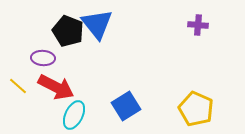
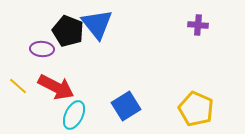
purple ellipse: moved 1 px left, 9 px up
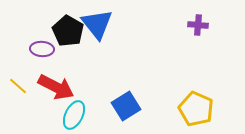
black pentagon: rotated 8 degrees clockwise
